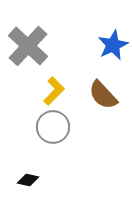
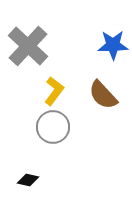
blue star: rotated 24 degrees clockwise
yellow L-shape: rotated 8 degrees counterclockwise
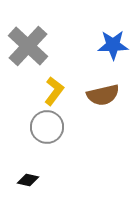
brown semicircle: rotated 60 degrees counterclockwise
gray circle: moved 6 px left
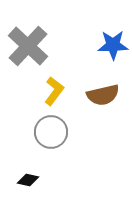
gray circle: moved 4 px right, 5 px down
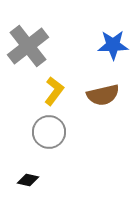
gray cross: rotated 9 degrees clockwise
gray circle: moved 2 px left
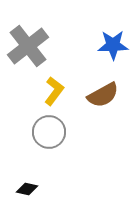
brown semicircle: rotated 16 degrees counterclockwise
black diamond: moved 1 px left, 9 px down
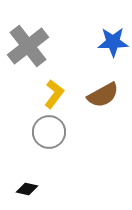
blue star: moved 3 px up
yellow L-shape: moved 3 px down
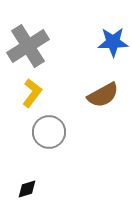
gray cross: rotated 6 degrees clockwise
yellow L-shape: moved 22 px left, 1 px up
black diamond: rotated 30 degrees counterclockwise
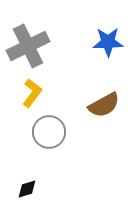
blue star: moved 5 px left
gray cross: rotated 6 degrees clockwise
brown semicircle: moved 1 px right, 10 px down
